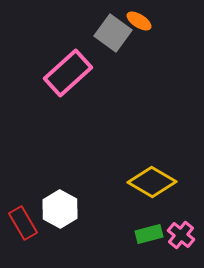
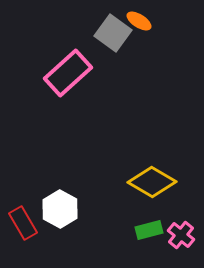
green rectangle: moved 4 px up
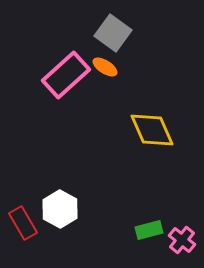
orange ellipse: moved 34 px left, 46 px down
pink rectangle: moved 2 px left, 2 px down
yellow diamond: moved 52 px up; rotated 36 degrees clockwise
pink cross: moved 1 px right, 5 px down
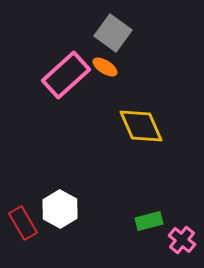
yellow diamond: moved 11 px left, 4 px up
green rectangle: moved 9 px up
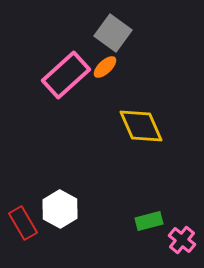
orange ellipse: rotated 75 degrees counterclockwise
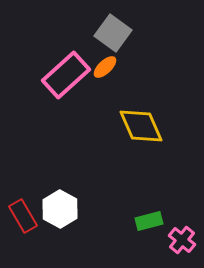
red rectangle: moved 7 px up
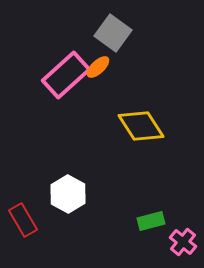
orange ellipse: moved 7 px left
yellow diamond: rotated 9 degrees counterclockwise
white hexagon: moved 8 px right, 15 px up
red rectangle: moved 4 px down
green rectangle: moved 2 px right
pink cross: moved 1 px right, 2 px down
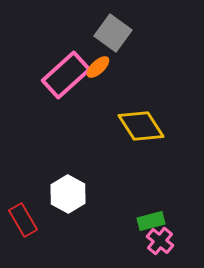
pink cross: moved 23 px left, 1 px up
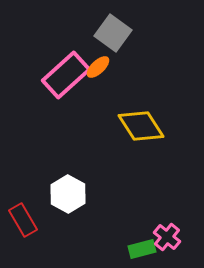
green rectangle: moved 9 px left, 28 px down
pink cross: moved 7 px right, 4 px up
